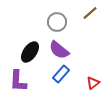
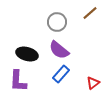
black ellipse: moved 3 px left, 2 px down; rotated 70 degrees clockwise
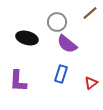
purple semicircle: moved 8 px right, 6 px up
black ellipse: moved 16 px up
blue rectangle: rotated 24 degrees counterclockwise
red triangle: moved 2 px left
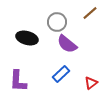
blue rectangle: rotated 30 degrees clockwise
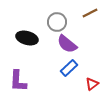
brown line: rotated 14 degrees clockwise
blue rectangle: moved 8 px right, 6 px up
red triangle: moved 1 px right, 1 px down
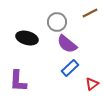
blue rectangle: moved 1 px right
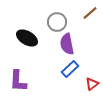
brown line: rotated 14 degrees counterclockwise
black ellipse: rotated 15 degrees clockwise
purple semicircle: rotated 40 degrees clockwise
blue rectangle: moved 1 px down
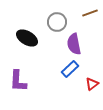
brown line: rotated 21 degrees clockwise
purple semicircle: moved 7 px right
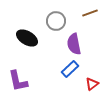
gray circle: moved 1 px left, 1 px up
purple L-shape: rotated 15 degrees counterclockwise
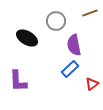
purple semicircle: moved 1 px down
purple L-shape: rotated 10 degrees clockwise
